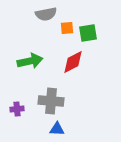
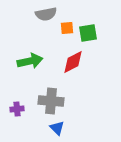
blue triangle: moved 1 px up; rotated 42 degrees clockwise
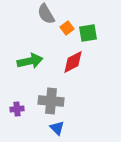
gray semicircle: rotated 70 degrees clockwise
orange square: rotated 32 degrees counterclockwise
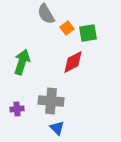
green arrow: moved 8 px left, 1 px down; rotated 60 degrees counterclockwise
